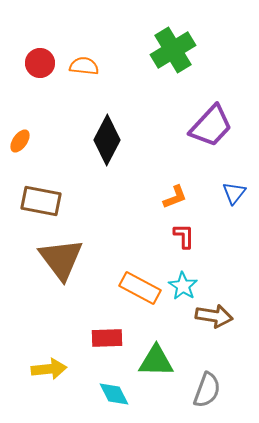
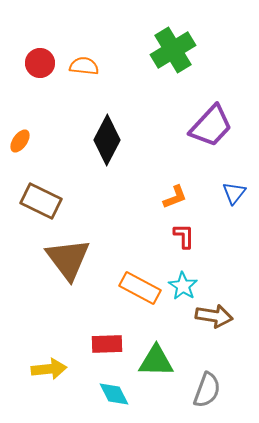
brown rectangle: rotated 15 degrees clockwise
brown triangle: moved 7 px right
red rectangle: moved 6 px down
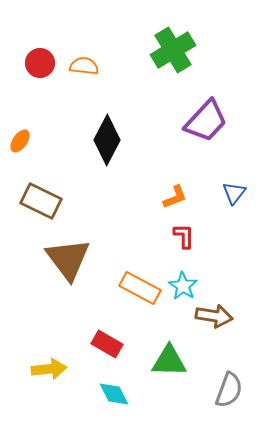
purple trapezoid: moved 5 px left, 5 px up
red rectangle: rotated 32 degrees clockwise
green triangle: moved 13 px right
gray semicircle: moved 22 px right
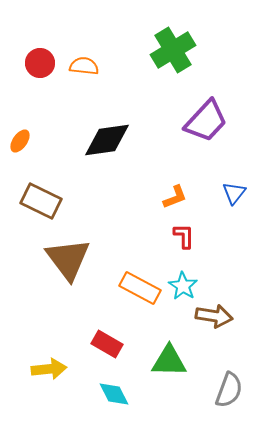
black diamond: rotated 54 degrees clockwise
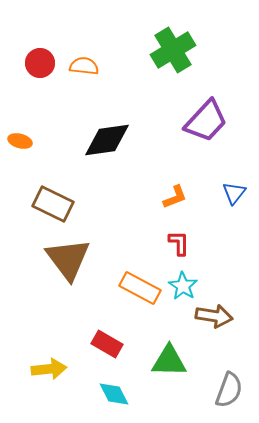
orange ellipse: rotated 70 degrees clockwise
brown rectangle: moved 12 px right, 3 px down
red L-shape: moved 5 px left, 7 px down
